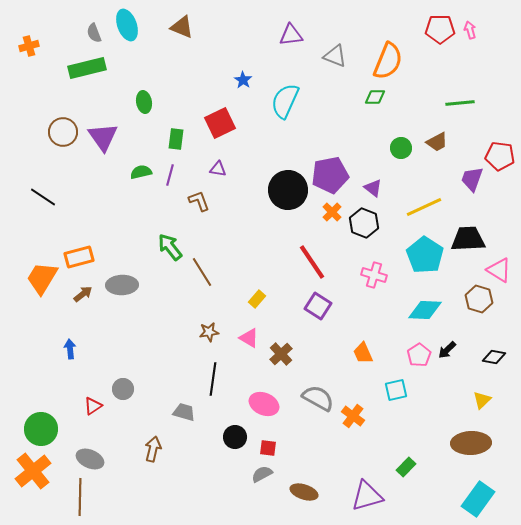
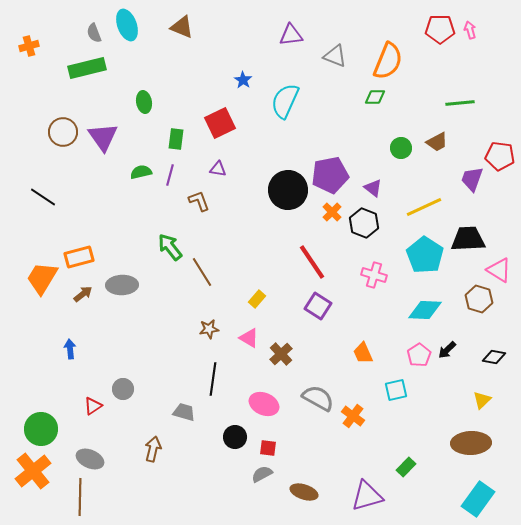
brown star at (209, 332): moved 3 px up
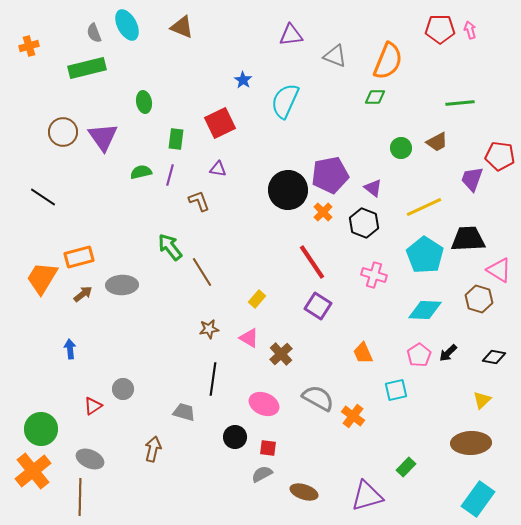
cyan ellipse at (127, 25): rotated 8 degrees counterclockwise
orange cross at (332, 212): moved 9 px left
black arrow at (447, 350): moved 1 px right, 3 px down
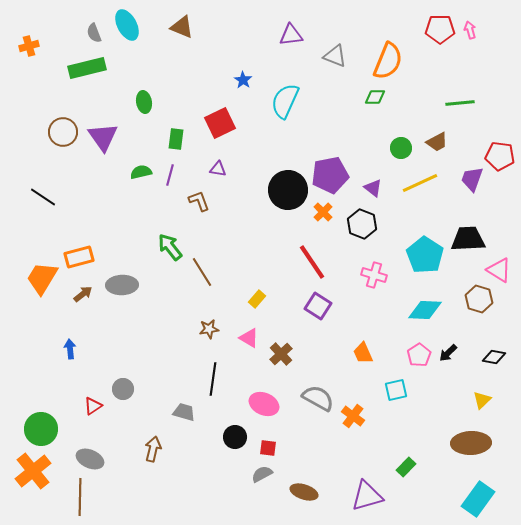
yellow line at (424, 207): moved 4 px left, 24 px up
black hexagon at (364, 223): moved 2 px left, 1 px down
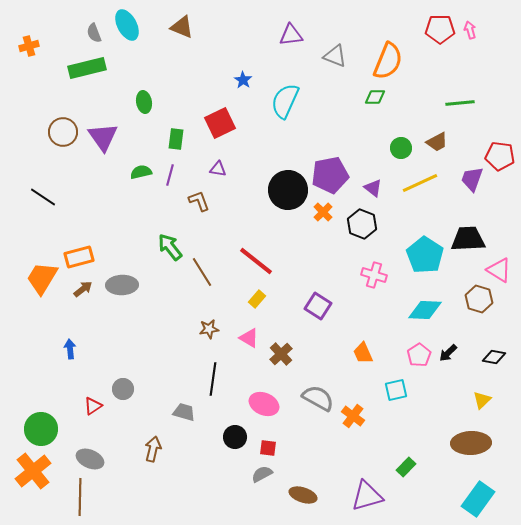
red line at (312, 262): moved 56 px left, 1 px up; rotated 18 degrees counterclockwise
brown arrow at (83, 294): moved 5 px up
brown ellipse at (304, 492): moved 1 px left, 3 px down
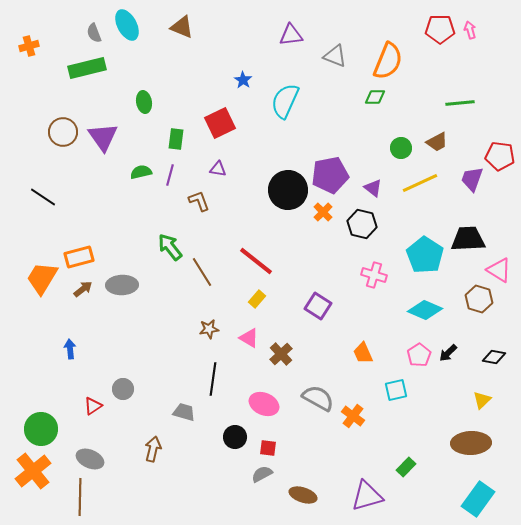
black hexagon at (362, 224): rotated 8 degrees counterclockwise
cyan diamond at (425, 310): rotated 20 degrees clockwise
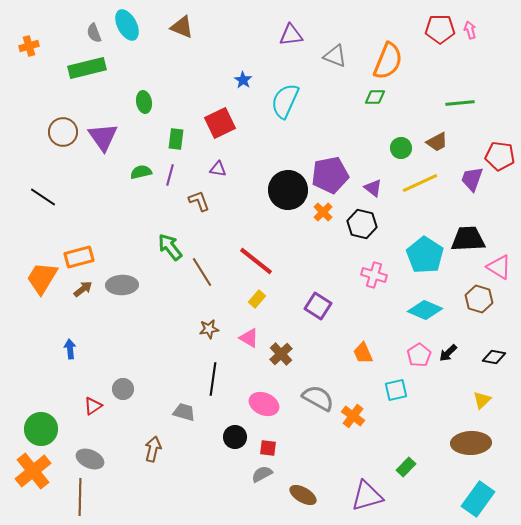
pink triangle at (499, 270): moved 3 px up
brown ellipse at (303, 495): rotated 12 degrees clockwise
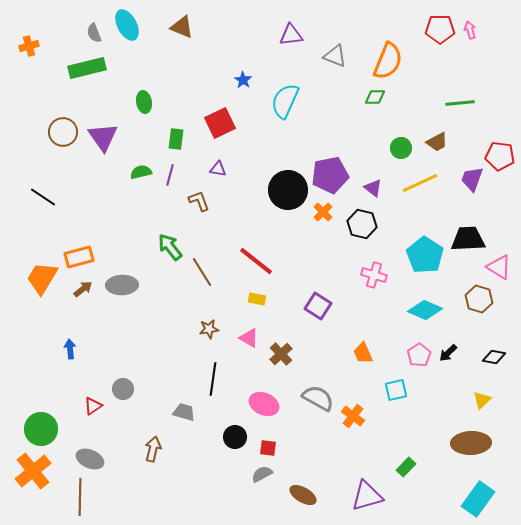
yellow rectangle at (257, 299): rotated 60 degrees clockwise
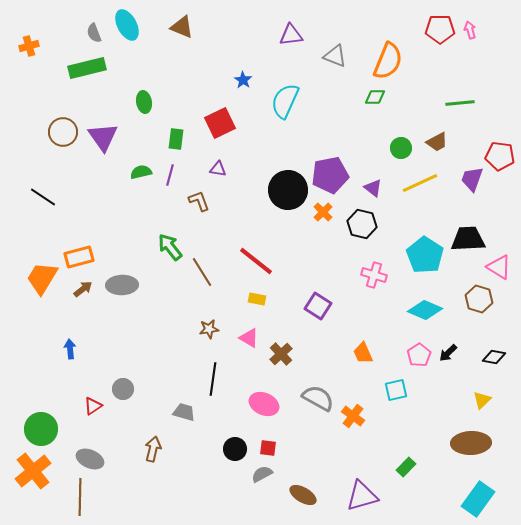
black circle at (235, 437): moved 12 px down
purple triangle at (367, 496): moved 5 px left
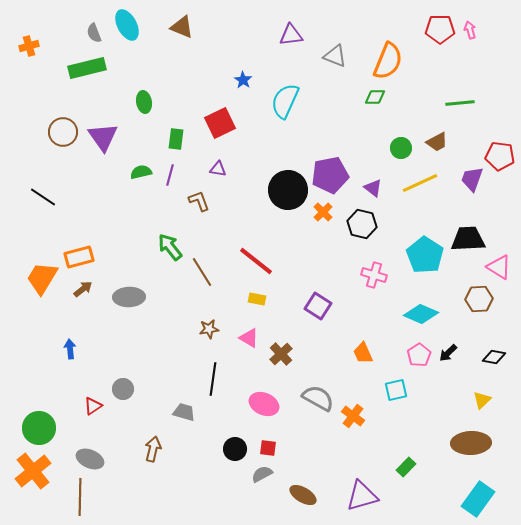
gray ellipse at (122, 285): moved 7 px right, 12 px down
brown hexagon at (479, 299): rotated 20 degrees counterclockwise
cyan diamond at (425, 310): moved 4 px left, 4 px down
green circle at (41, 429): moved 2 px left, 1 px up
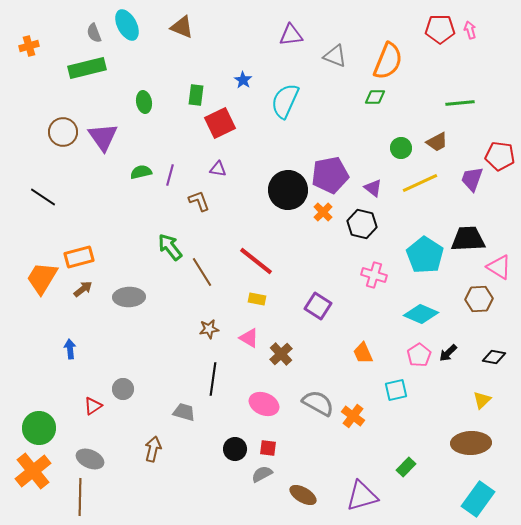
green rectangle at (176, 139): moved 20 px right, 44 px up
gray semicircle at (318, 398): moved 5 px down
